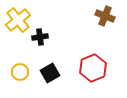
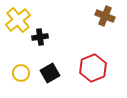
yellow circle: moved 1 px right, 1 px down
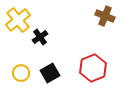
black cross: rotated 28 degrees counterclockwise
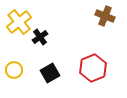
yellow cross: moved 1 px right, 2 px down
yellow circle: moved 7 px left, 3 px up
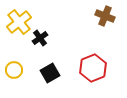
black cross: moved 1 px down
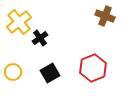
yellow circle: moved 1 px left, 2 px down
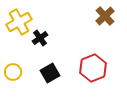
brown cross: rotated 24 degrees clockwise
yellow cross: rotated 10 degrees clockwise
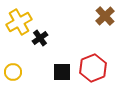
black square: moved 12 px right, 1 px up; rotated 30 degrees clockwise
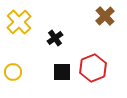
yellow cross: rotated 15 degrees counterclockwise
black cross: moved 15 px right
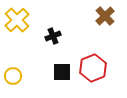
yellow cross: moved 2 px left, 2 px up
black cross: moved 2 px left, 2 px up; rotated 14 degrees clockwise
yellow circle: moved 4 px down
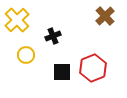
yellow circle: moved 13 px right, 21 px up
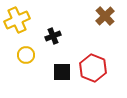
yellow cross: rotated 20 degrees clockwise
red hexagon: rotated 16 degrees counterclockwise
